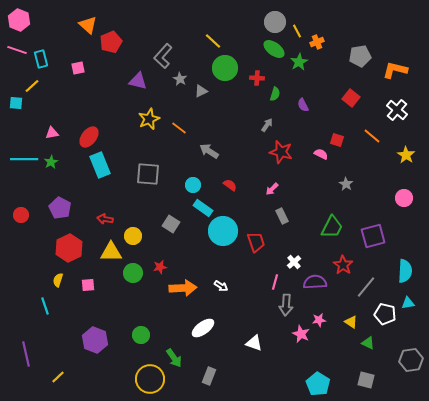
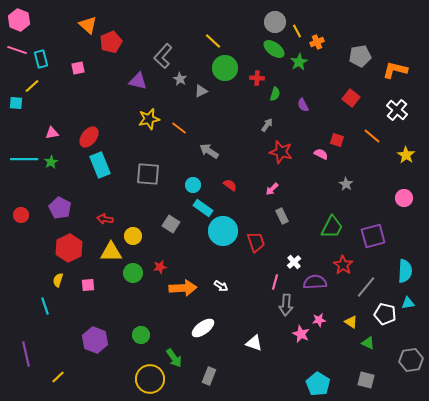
yellow star at (149, 119): rotated 10 degrees clockwise
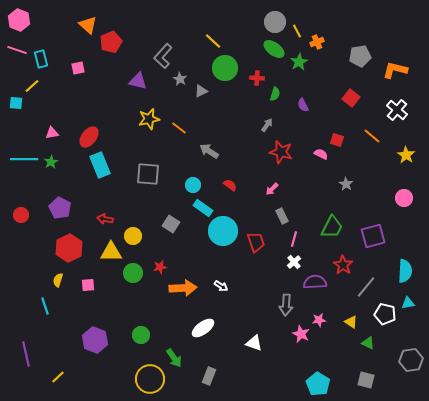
pink line at (275, 282): moved 19 px right, 43 px up
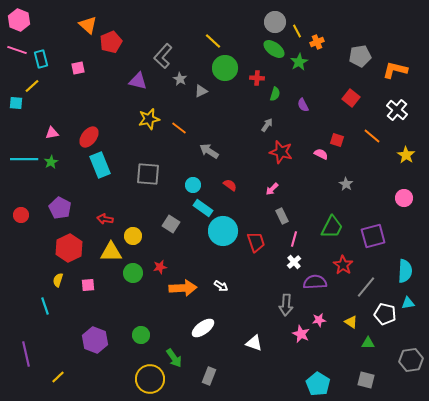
green triangle at (368, 343): rotated 24 degrees counterclockwise
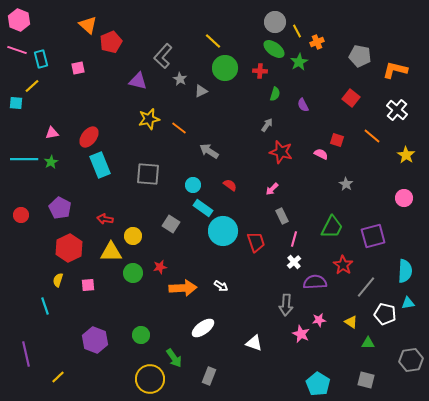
gray pentagon at (360, 56): rotated 20 degrees clockwise
red cross at (257, 78): moved 3 px right, 7 px up
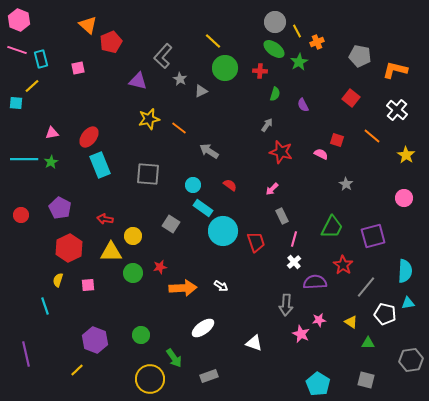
gray rectangle at (209, 376): rotated 48 degrees clockwise
yellow line at (58, 377): moved 19 px right, 7 px up
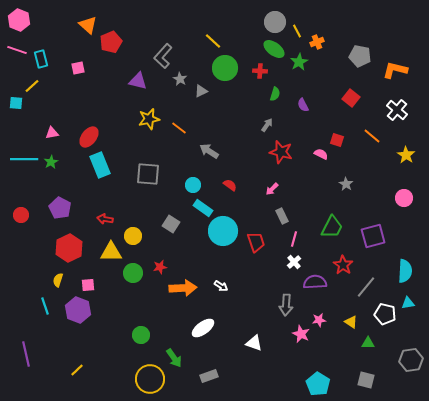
purple hexagon at (95, 340): moved 17 px left, 30 px up
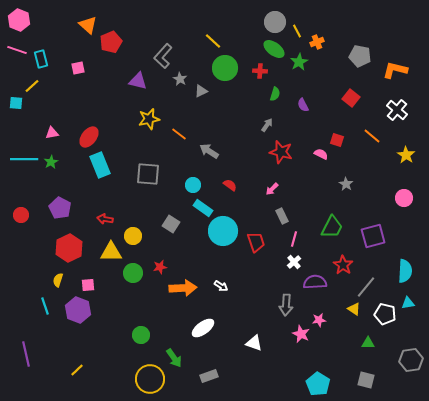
orange line at (179, 128): moved 6 px down
yellow triangle at (351, 322): moved 3 px right, 13 px up
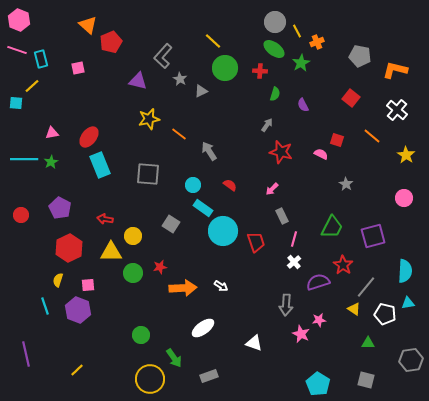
green star at (299, 62): moved 2 px right, 1 px down
gray arrow at (209, 151): rotated 24 degrees clockwise
purple semicircle at (315, 282): moved 3 px right; rotated 15 degrees counterclockwise
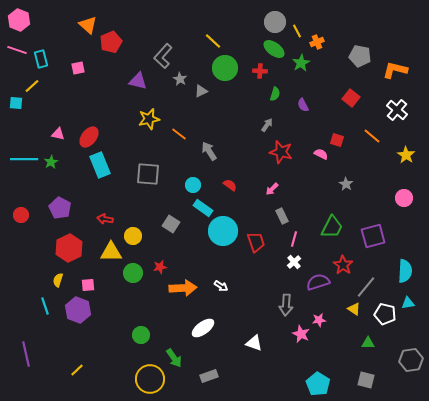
pink triangle at (52, 133): moved 6 px right, 1 px down; rotated 24 degrees clockwise
